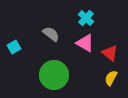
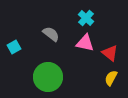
pink triangle: rotated 18 degrees counterclockwise
green circle: moved 6 px left, 2 px down
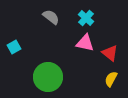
gray semicircle: moved 17 px up
yellow semicircle: moved 1 px down
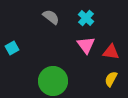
pink triangle: moved 1 px right, 2 px down; rotated 42 degrees clockwise
cyan square: moved 2 px left, 1 px down
red triangle: moved 1 px right, 1 px up; rotated 30 degrees counterclockwise
green circle: moved 5 px right, 4 px down
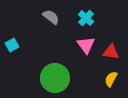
cyan square: moved 3 px up
green circle: moved 2 px right, 3 px up
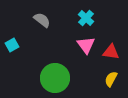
gray semicircle: moved 9 px left, 3 px down
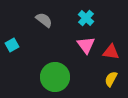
gray semicircle: moved 2 px right
green circle: moved 1 px up
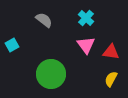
green circle: moved 4 px left, 3 px up
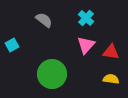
pink triangle: rotated 18 degrees clockwise
green circle: moved 1 px right
yellow semicircle: rotated 70 degrees clockwise
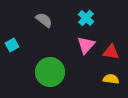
green circle: moved 2 px left, 2 px up
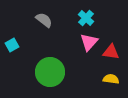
pink triangle: moved 3 px right, 3 px up
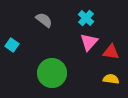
cyan square: rotated 24 degrees counterclockwise
green circle: moved 2 px right, 1 px down
